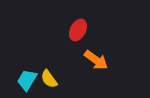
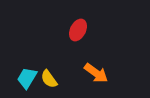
orange arrow: moved 13 px down
cyan trapezoid: moved 2 px up
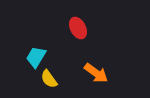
red ellipse: moved 2 px up; rotated 55 degrees counterclockwise
cyan trapezoid: moved 9 px right, 21 px up
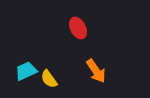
cyan trapezoid: moved 10 px left, 14 px down; rotated 35 degrees clockwise
orange arrow: moved 2 px up; rotated 20 degrees clockwise
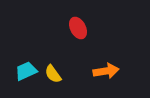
orange arrow: moved 10 px right; rotated 65 degrees counterclockwise
yellow semicircle: moved 4 px right, 5 px up
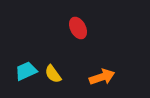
orange arrow: moved 4 px left, 6 px down; rotated 10 degrees counterclockwise
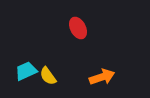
yellow semicircle: moved 5 px left, 2 px down
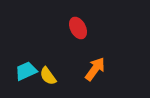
orange arrow: moved 7 px left, 8 px up; rotated 35 degrees counterclockwise
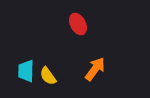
red ellipse: moved 4 px up
cyan trapezoid: rotated 65 degrees counterclockwise
